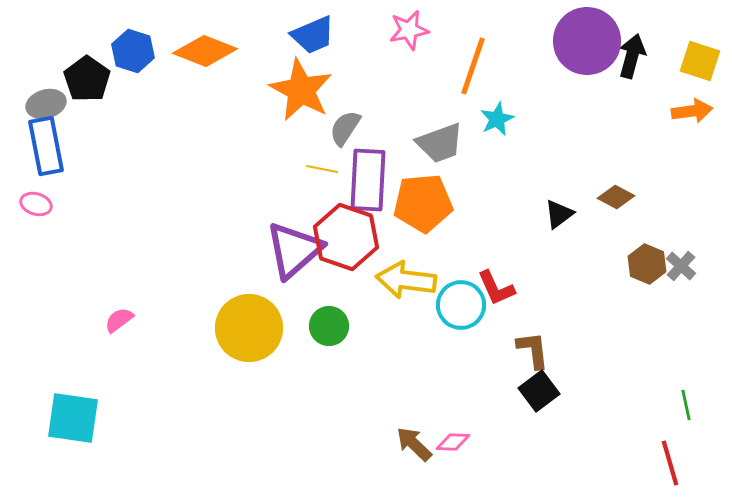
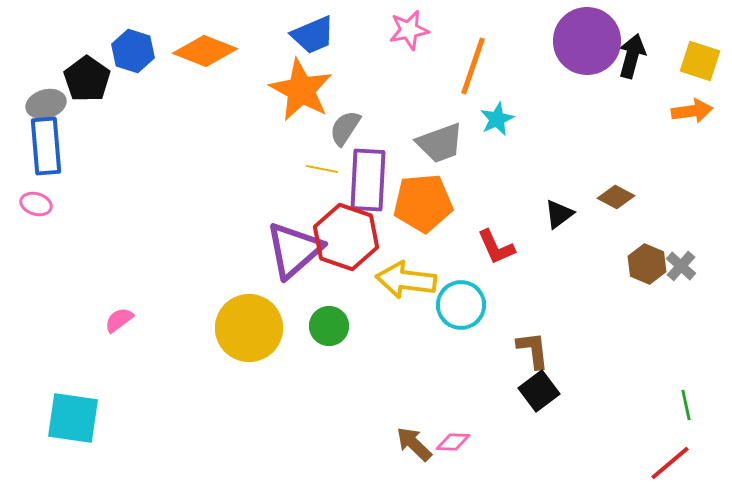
blue rectangle: rotated 6 degrees clockwise
red L-shape: moved 41 px up
red line: rotated 66 degrees clockwise
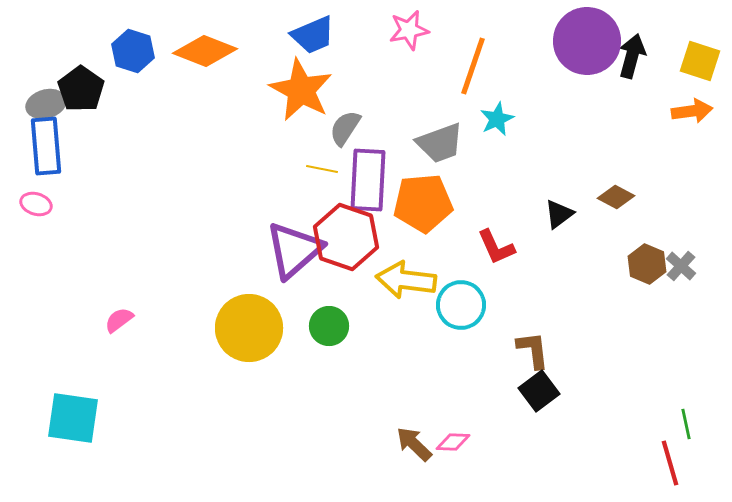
black pentagon: moved 6 px left, 10 px down
green line: moved 19 px down
red line: rotated 66 degrees counterclockwise
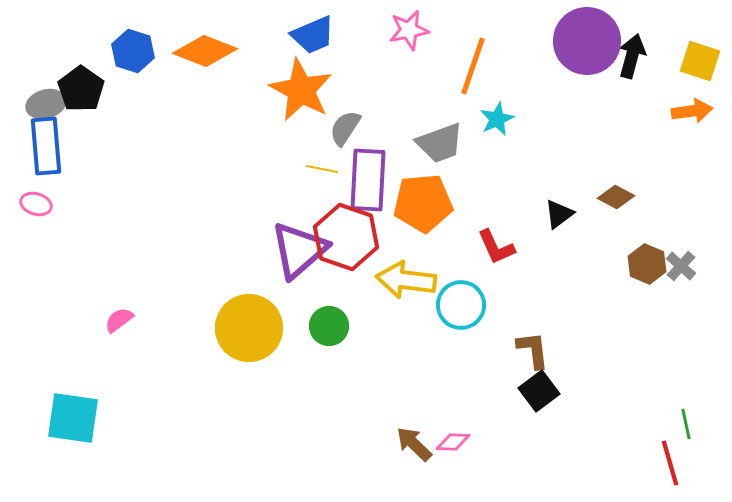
purple triangle: moved 5 px right
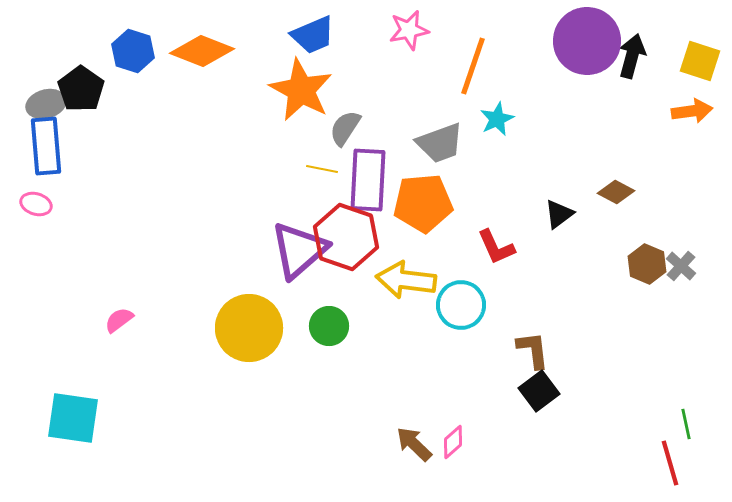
orange diamond: moved 3 px left
brown diamond: moved 5 px up
pink diamond: rotated 44 degrees counterclockwise
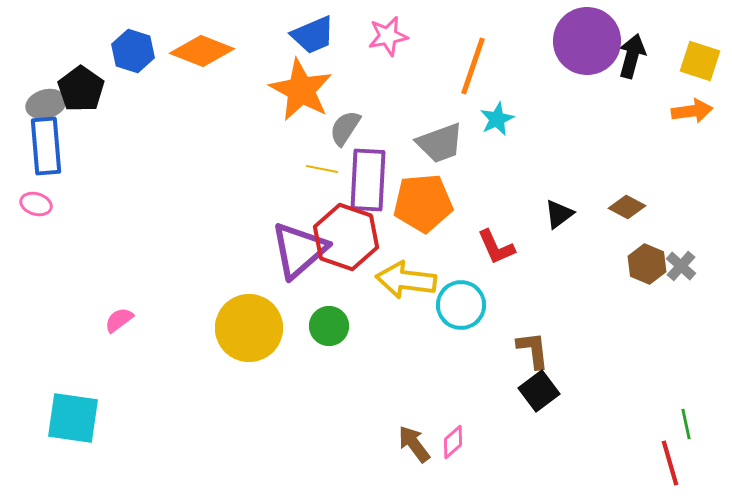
pink star: moved 21 px left, 6 px down
brown diamond: moved 11 px right, 15 px down
brown arrow: rotated 9 degrees clockwise
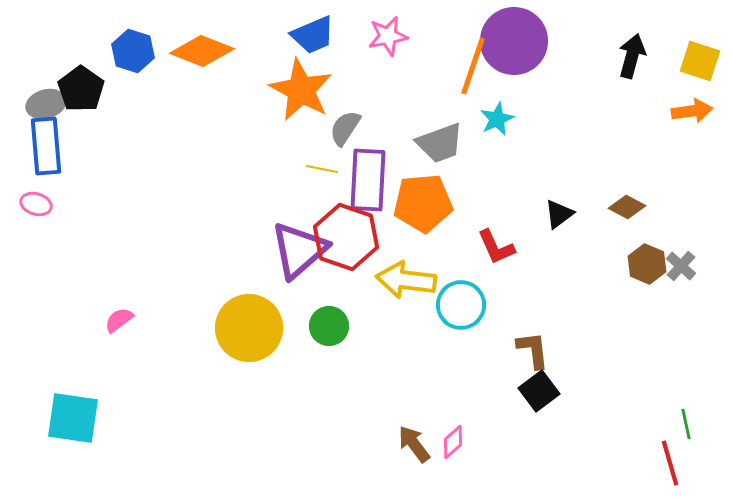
purple circle: moved 73 px left
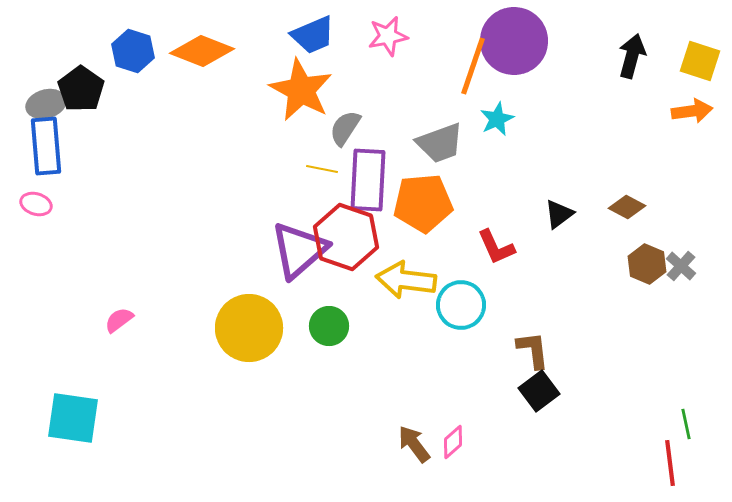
red line: rotated 9 degrees clockwise
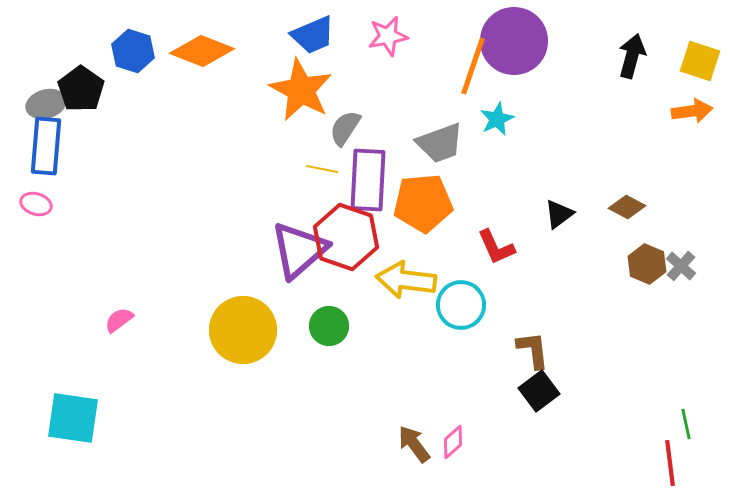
blue rectangle: rotated 10 degrees clockwise
yellow circle: moved 6 px left, 2 px down
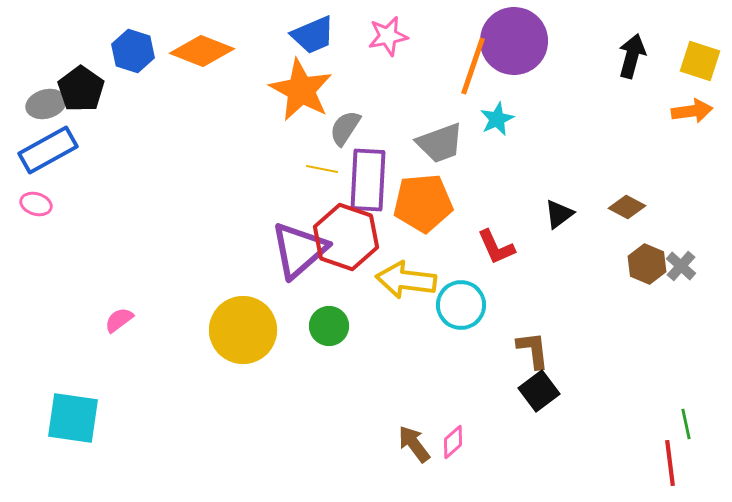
blue rectangle: moved 2 px right, 4 px down; rotated 56 degrees clockwise
